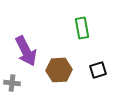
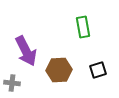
green rectangle: moved 1 px right, 1 px up
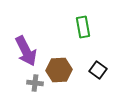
black square: rotated 36 degrees counterclockwise
gray cross: moved 23 px right
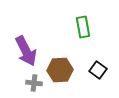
brown hexagon: moved 1 px right
gray cross: moved 1 px left
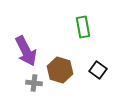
brown hexagon: rotated 20 degrees clockwise
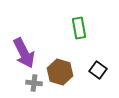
green rectangle: moved 4 px left, 1 px down
purple arrow: moved 2 px left, 2 px down
brown hexagon: moved 2 px down
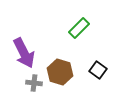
green rectangle: rotated 55 degrees clockwise
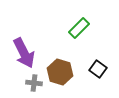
black square: moved 1 px up
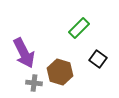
black square: moved 10 px up
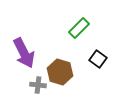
gray cross: moved 4 px right, 2 px down
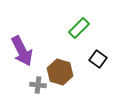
purple arrow: moved 2 px left, 2 px up
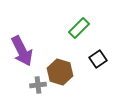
black square: rotated 18 degrees clockwise
gray cross: rotated 14 degrees counterclockwise
